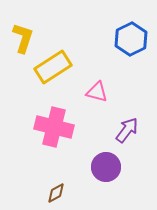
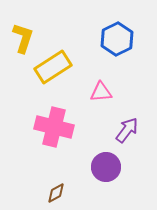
blue hexagon: moved 14 px left
pink triangle: moved 4 px right; rotated 20 degrees counterclockwise
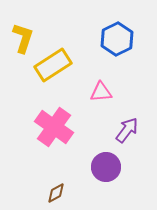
yellow rectangle: moved 2 px up
pink cross: rotated 21 degrees clockwise
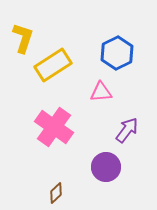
blue hexagon: moved 14 px down
brown diamond: rotated 15 degrees counterclockwise
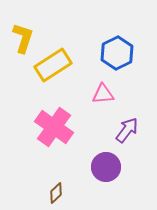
pink triangle: moved 2 px right, 2 px down
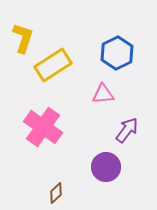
pink cross: moved 11 px left
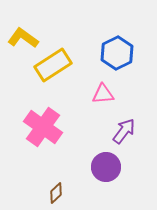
yellow L-shape: rotated 72 degrees counterclockwise
purple arrow: moved 3 px left, 1 px down
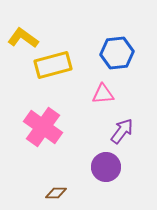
blue hexagon: rotated 20 degrees clockwise
yellow rectangle: rotated 18 degrees clockwise
purple arrow: moved 2 px left
brown diamond: rotated 45 degrees clockwise
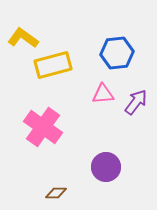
purple arrow: moved 14 px right, 29 px up
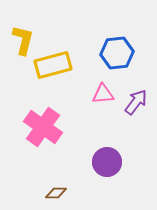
yellow L-shape: moved 2 px down; rotated 68 degrees clockwise
purple circle: moved 1 px right, 5 px up
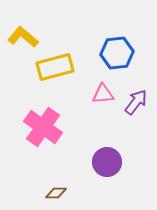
yellow L-shape: moved 3 px up; rotated 64 degrees counterclockwise
yellow rectangle: moved 2 px right, 2 px down
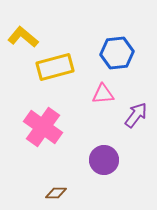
purple arrow: moved 13 px down
purple circle: moved 3 px left, 2 px up
